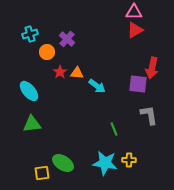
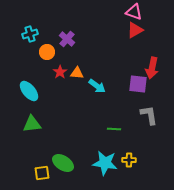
pink triangle: rotated 18 degrees clockwise
green line: rotated 64 degrees counterclockwise
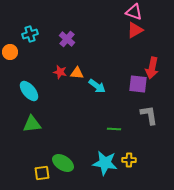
orange circle: moved 37 px left
red star: rotated 24 degrees counterclockwise
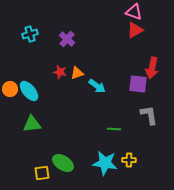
orange circle: moved 37 px down
orange triangle: rotated 24 degrees counterclockwise
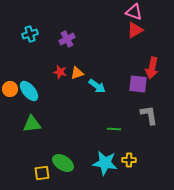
purple cross: rotated 21 degrees clockwise
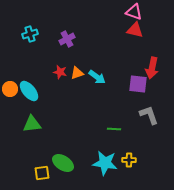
red triangle: rotated 42 degrees clockwise
cyan arrow: moved 9 px up
gray L-shape: rotated 10 degrees counterclockwise
